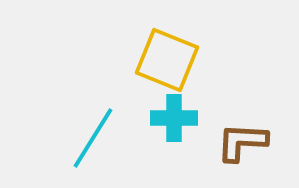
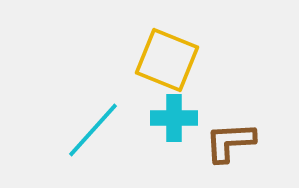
cyan line: moved 8 px up; rotated 10 degrees clockwise
brown L-shape: moved 12 px left; rotated 6 degrees counterclockwise
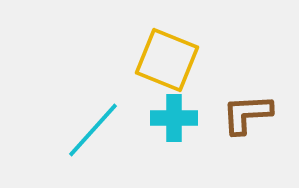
brown L-shape: moved 17 px right, 28 px up
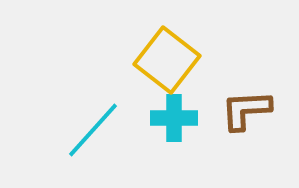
yellow square: rotated 16 degrees clockwise
brown L-shape: moved 1 px left, 4 px up
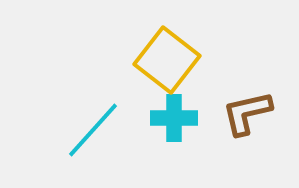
brown L-shape: moved 1 px right, 3 px down; rotated 10 degrees counterclockwise
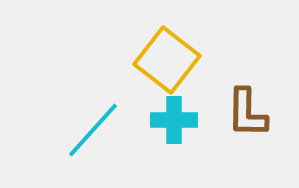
brown L-shape: rotated 76 degrees counterclockwise
cyan cross: moved 2 px down
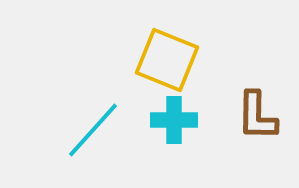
yellow square: rotated 16 degrees counterclockwise
brown L-shape: moved 10 px right, 3 px down
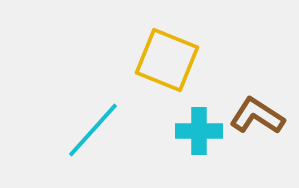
brown L-shape: rotated 122 degrees clockwise
cyan cross: moved 25 px right, 11 px down
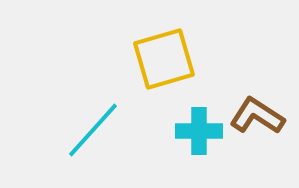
yellow square: moved 3 px left, 1 px up; rotated 38 degrees counterclockwise
